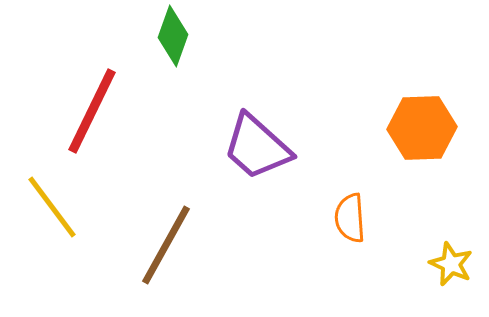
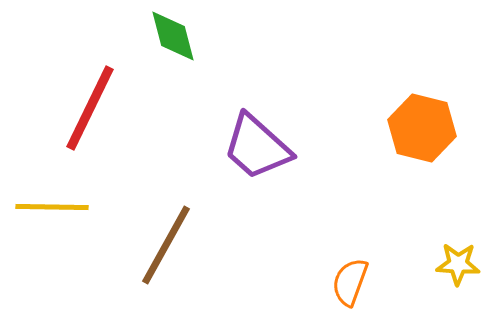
green diamond: rotated 34 degrees counterclockwise
red line: moved 2 px left, 3 px up
orange hexagon: rotated 16 degrees clockwise
yellow line: rotated 52 degrees counterclockwise
orange semicircle: moved 64 px down; rotated 24 degrees clockwise
yellow star: moved 7 px right; rotated 21 degrees counterclockwise
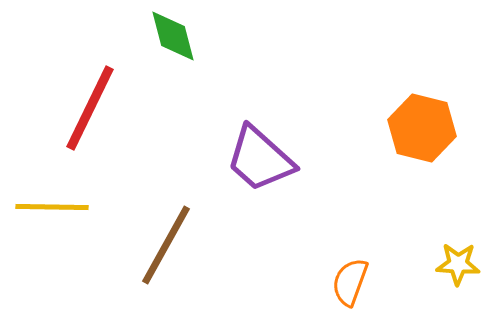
purple trapezoid: moved 3 px right, 12 px down
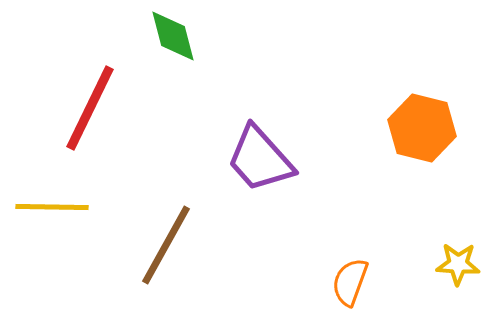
purple trapezoid: rotated 6 degrees clockwise
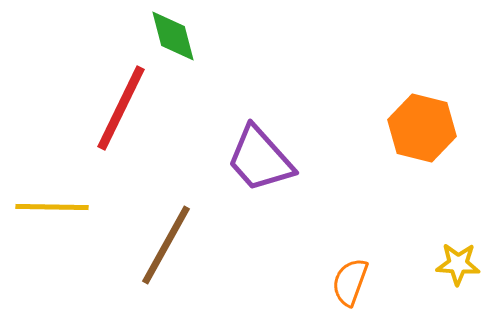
red line: moved 31 px right
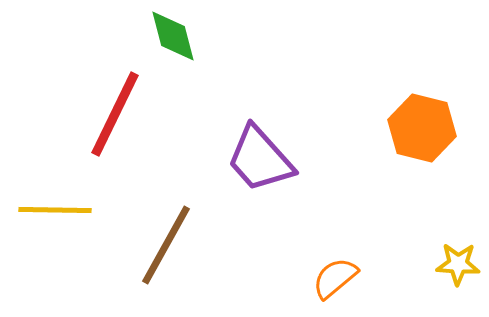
red line: moved 6 px left, 6 px down
yellow line: moved 3 px right, 3 px down
orange semicircle: moved 15 px left, 4 px up; rotated 30 degrees clockwise
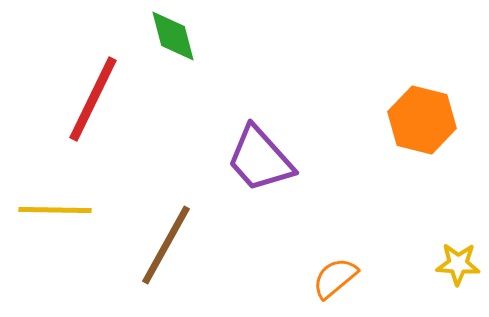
red line: moved 22 px left, 15 px up
orange hexagon: moved 8 px up
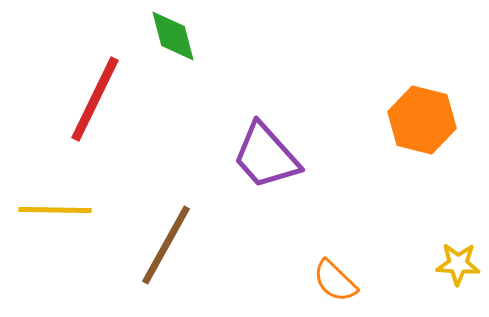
red line: moved 2 px right
purple trapezoid: moved 6 px right, 3 px up
orange semicircle: moved 3 px down; rotated 96 degrees counterclockwise
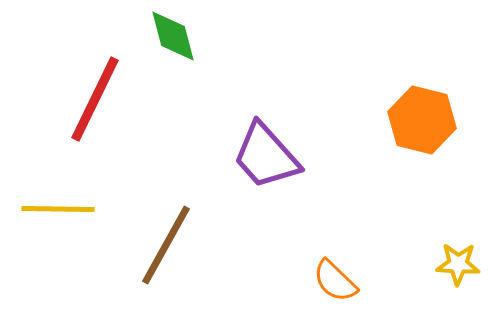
yellow line: moved 3 px right, 1 px up
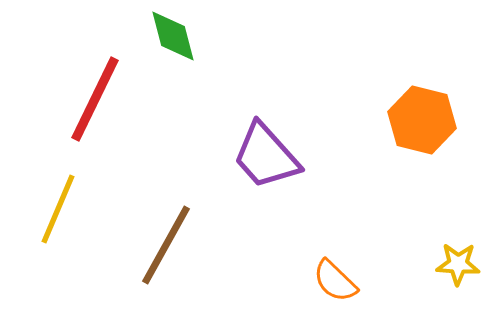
yellow line: rotated 68 degrees counterclockwise
